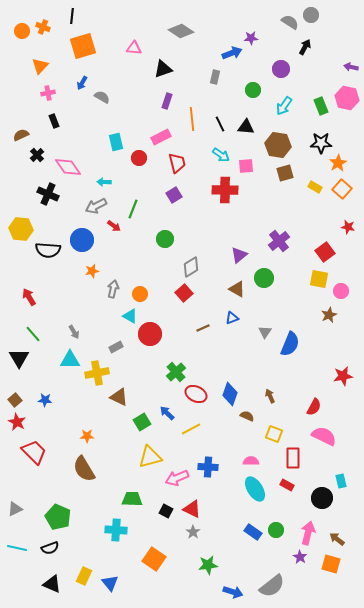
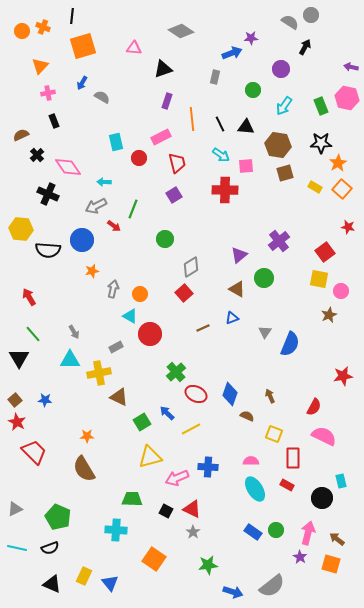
yellow cross at (97, 373): moved 2 px right
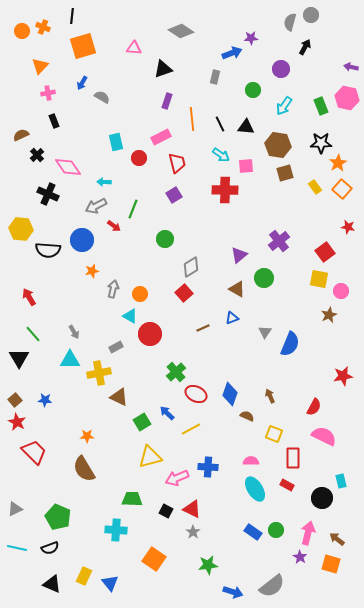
gray semicircle at (290, 22): rotated 108 degrees counterclockwise
yellow rectangle at (315, 187): rotated 24 degrees clockwise
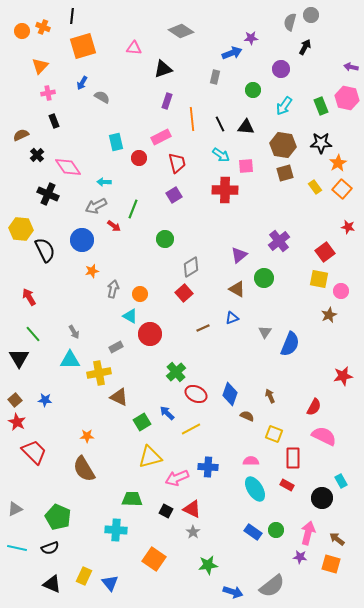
brown hexagon at (278, 145): moved 5 px right
black semicircle at (48, 250): moved 3 px left; rotated 120 degrees counterclockwise
cyan rectangle at (341, 481): rotated 16 degrees counterclockwise
purple star at (300, 557): rotated 24 degrees counterclockwise
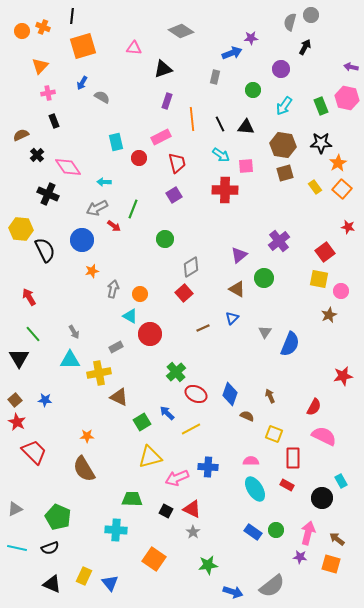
gray arrow at (96, 206): moved 1 px right, 2 px down
blue triangle at (232, 318): rotated 24 degrees counterclockwise
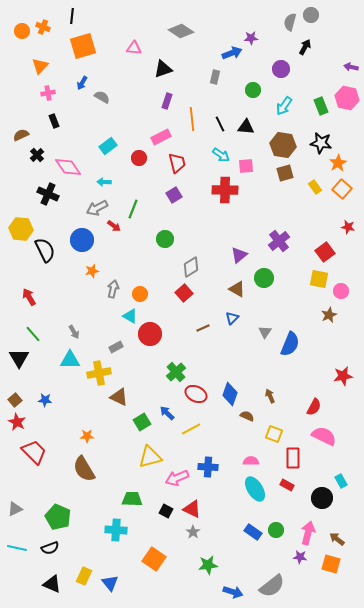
cyan rectangle at (116, 142): moved 8 px left, 4 px down; rotated 66 degrees clockwise
black star at (321, 143): rotated 10 degrees clockwise
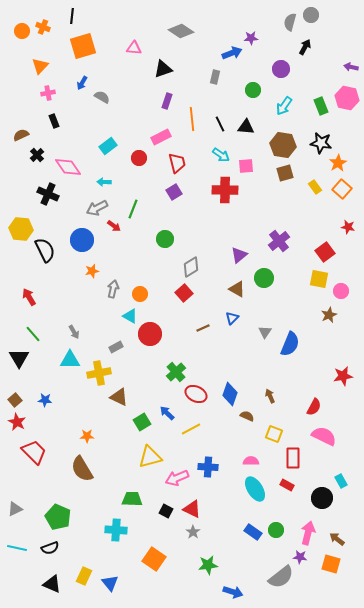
purple square at (174, 195): moved 3 px up
brown semicircle at (84, 469): moved 2 px left
gray semicircle at (272, 586): moved 9 px right, 9 px up
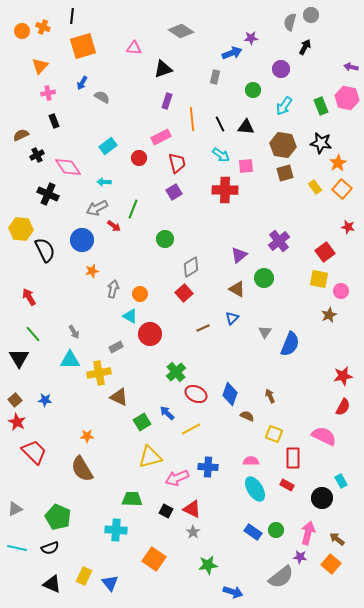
black cross at (37, 155): rotated 16 degrees clockwise
red semicircle at (314, 407): moved 29 px right
orange square at (331, 564): rotated 24 degrees clockwise
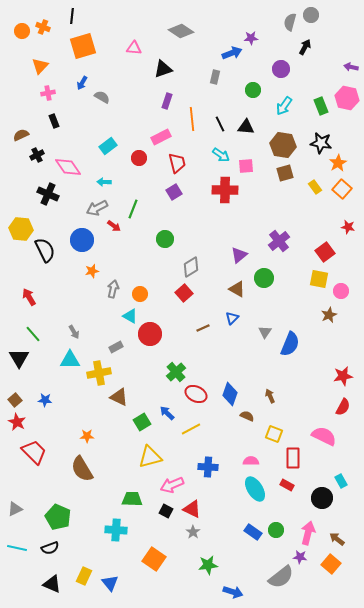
pink arrow at (177, 478): moved 5 px left, 7 px down
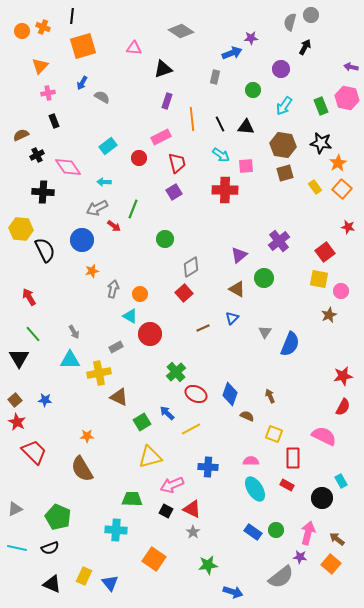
black cross at (48, 194): moved 5 px left, 2 px up; rotated 20 degrees counterclockwise
